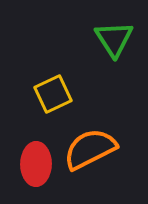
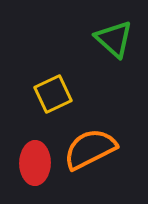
green triangle: rotated 15 degrees counterclockwise
red ellipse: moved 1 px left, 1 px up
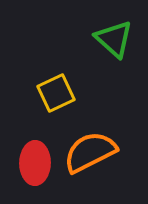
yellow square: moved 3 px right, 1 px up
orange semicircle: moved 3 px down
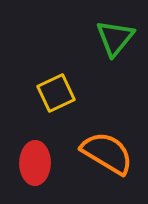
green triangle: moved 1 px right, 1 px up; rotated 27 degrees clockwise
orange semicircle: moved 17 px right, 1 px down; rotated 58 degrees clockwise
